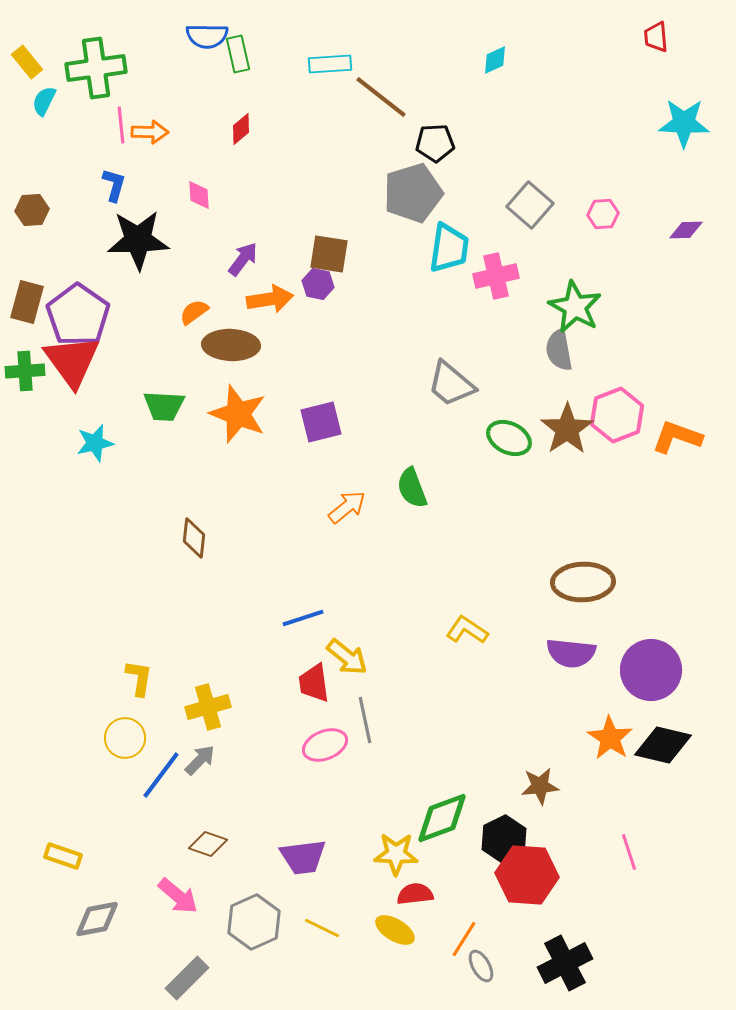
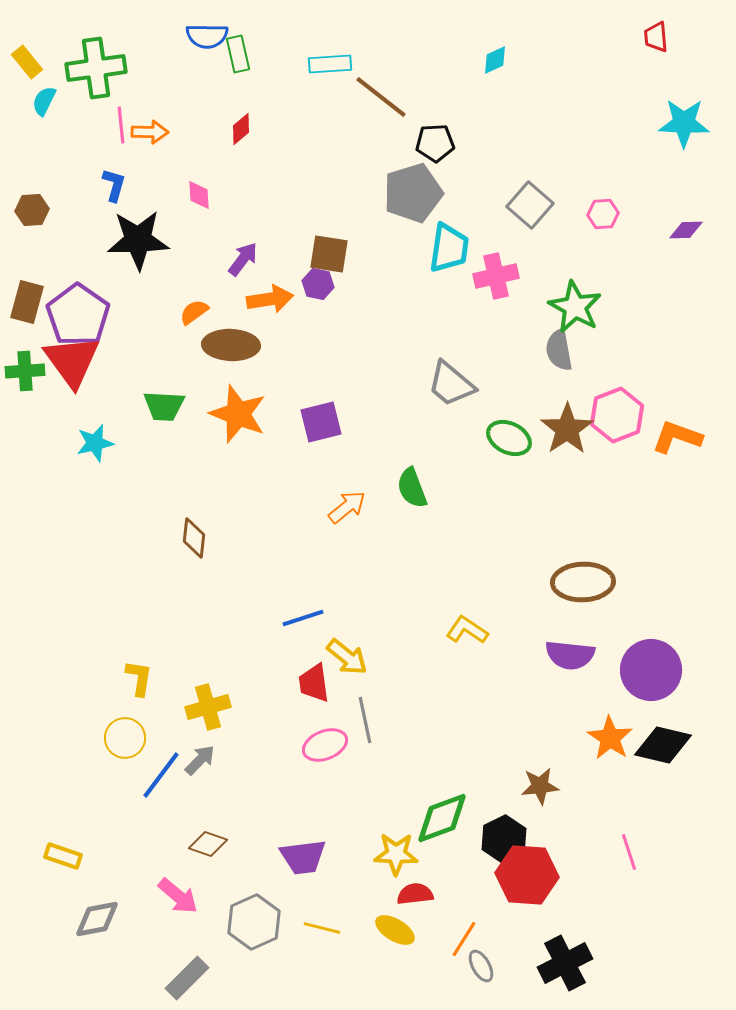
purple semicircle at (571, 653): moved 1 px left, 2 px down
yellow line at (322, 928): rotated 12 degrees counterclockwise
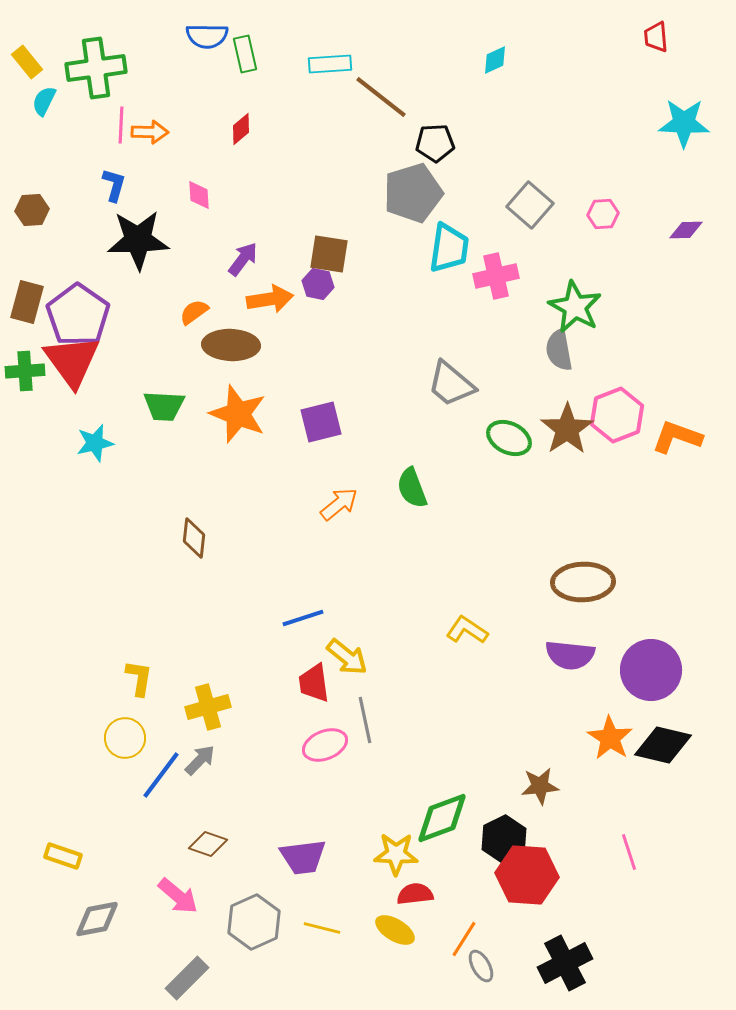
green rectangle at (238, 54): moved 7 px right
pink line at (121, 125): rotated 9 degrees clockwise
orange arrow at (347, 507): moved 8 px left, 3 px up
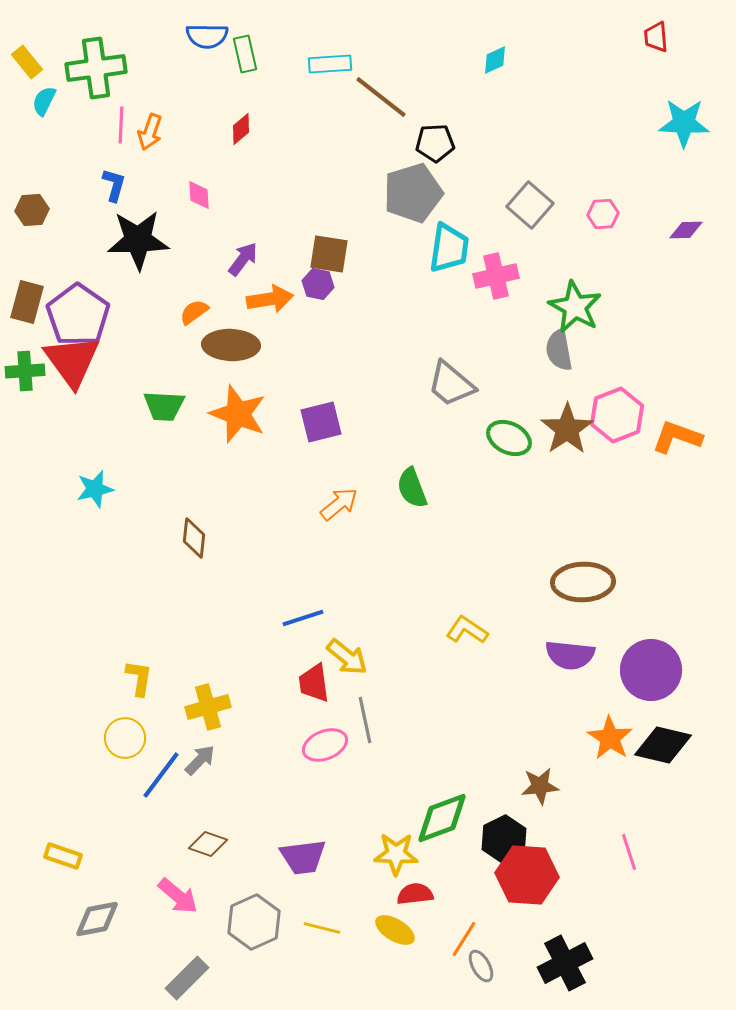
orange arrow at (150, 132): rotated 108 degrees clockwise
cyan star at (95, 443): moved 46 px down
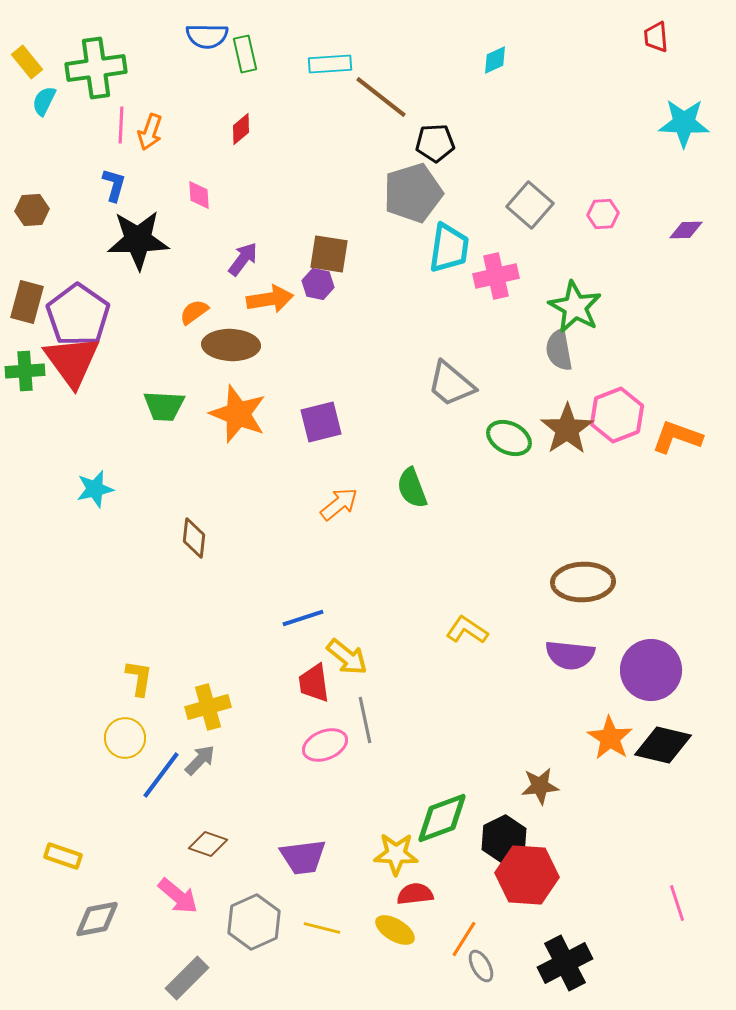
pink line at (629, 852): moved 48 px right, 51 px down
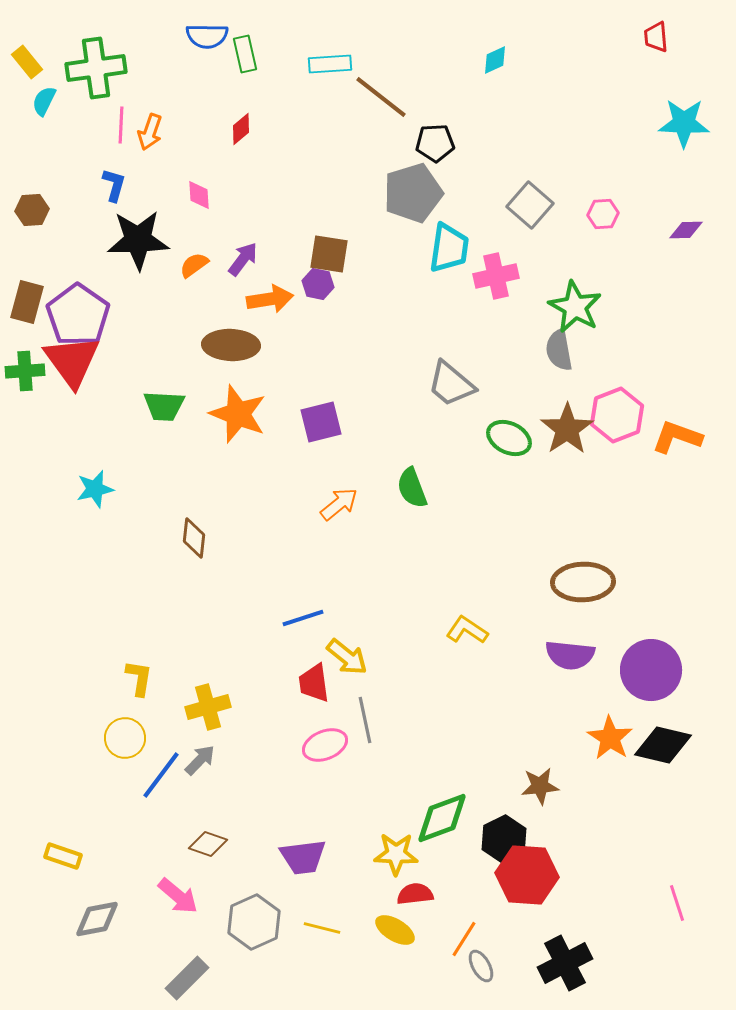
orange semicircle at (194, 312): moved 47 px up
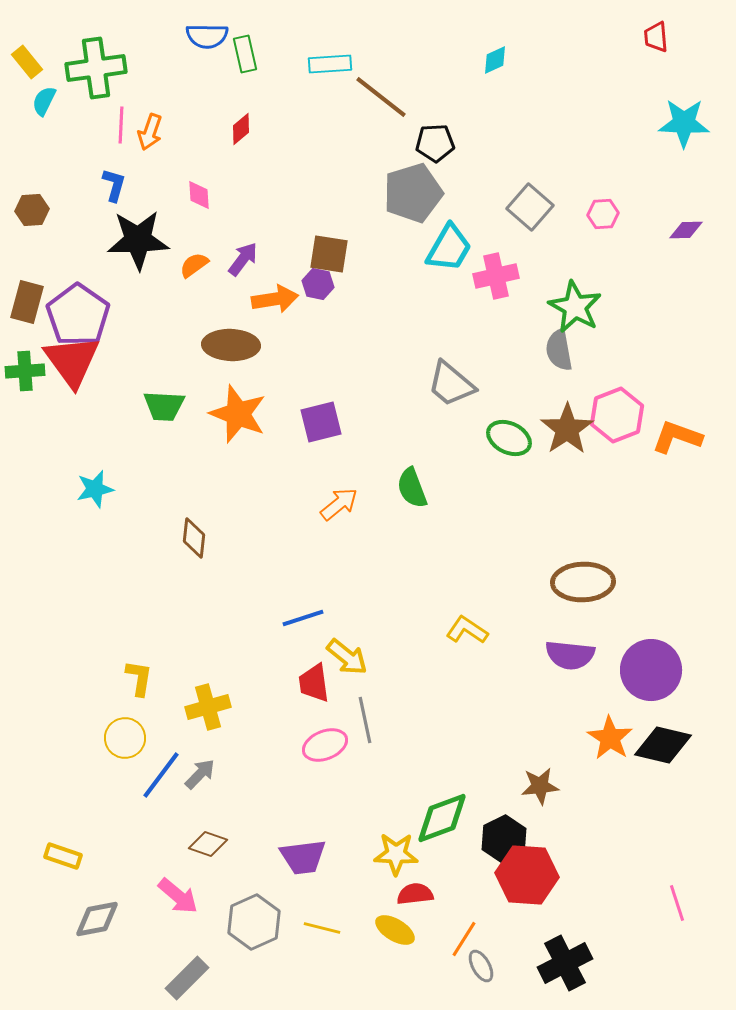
gray square at (530, 205): moved 2 px down
cyan trapezoid at (449, 248): rotated 22 degrees clockwise
orange arrow at (270, 299): moved 5 px right
gray arrow at (200, 760): moved 14 px down
